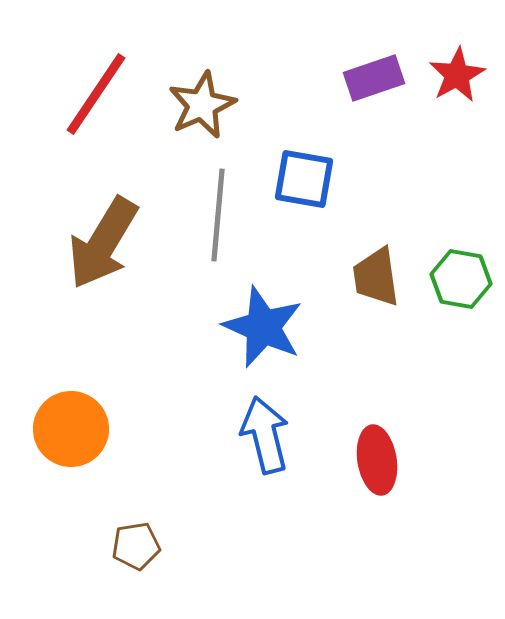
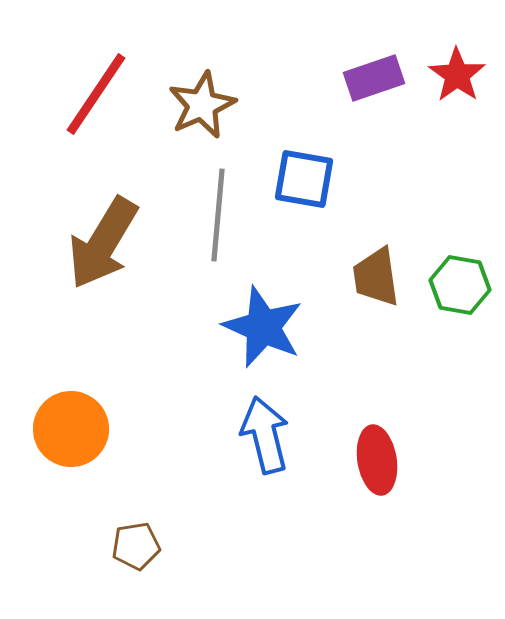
red star: rotated 8 degrees counterclockwise
green hexagon: moved 1 px left, 6 px down
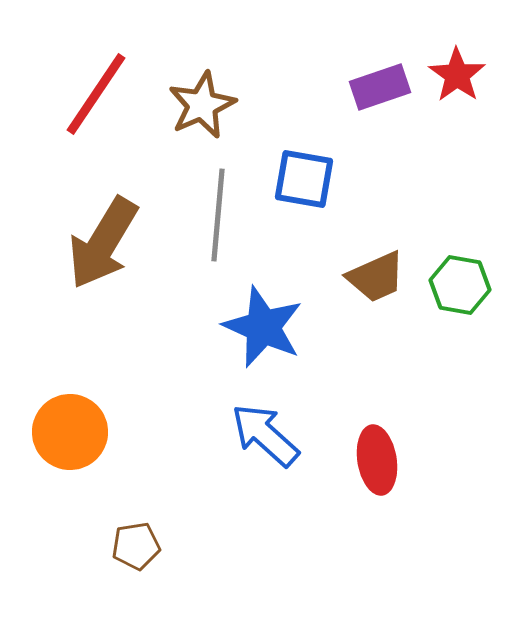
purple rectangle: moved 6 px right, 9 px down
brown trapezoid: rotated 106 degrees counterclockwise
orange circle: moved 1 px left, 3 px down
blue arrow: rotated 34 degrees counterclockwise
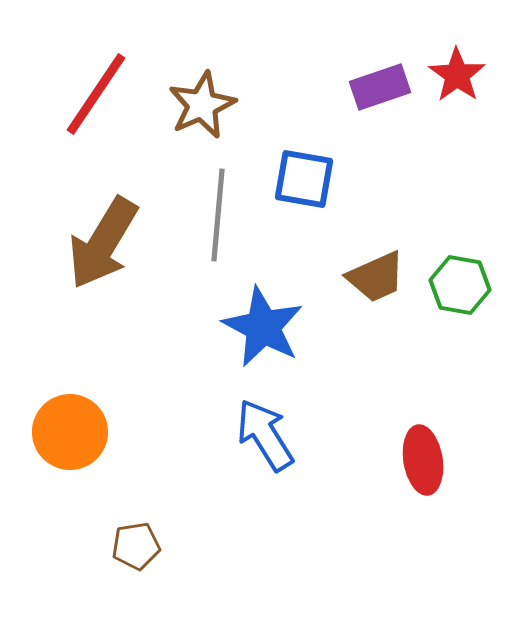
blue star: rotated 4 degrees clockwise
blue arrow: rotated 16 degrees clockwise
red ellipse: moved 46 px right
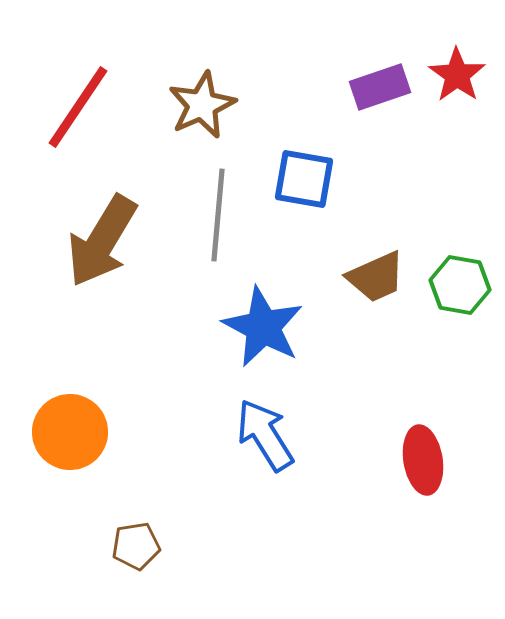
red line: moved 18 px left, 13 px down
brown arrow: moved 1 px left, 2 px up
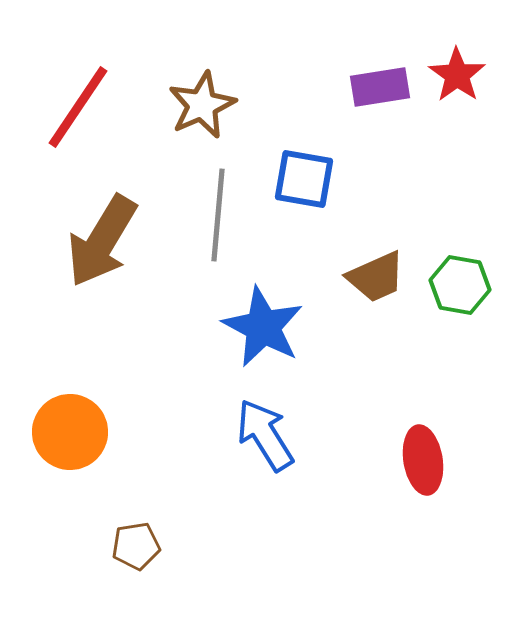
purple rectangle: rotated 10 degrees clockwise
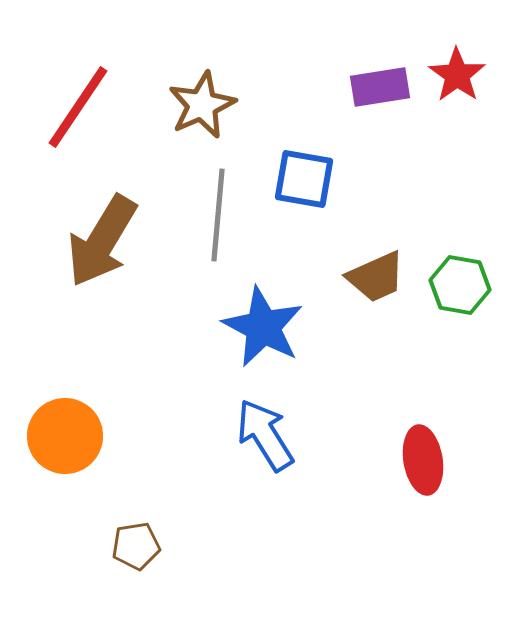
orange circle: moved 5 px left, 4 px down
